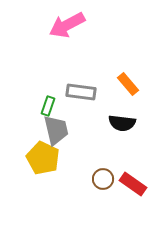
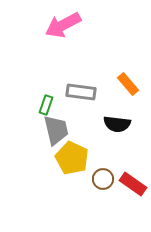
pink arrow: moved 4 px left
green rectangle: moved 2 px left, 1 px up
black semicircle: moved 5 px left, 1 px down
yellow pentagon: moved 29 px right
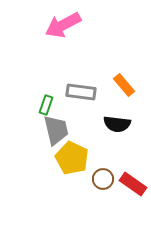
orange rectangle: moved 4 px left, 1 px down
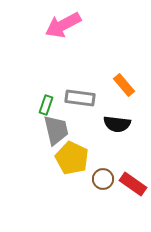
gray rectangle: moved 1 px left, 6 px down
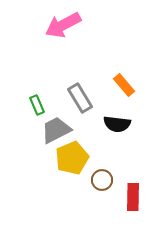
gray rectangle: rotated 52 degrees clockwise
green rectangle: moved 9 px left; rotated 42 degrees counterclockwise
gray trapezoid: rotated 104 degrees counterclockwise
yellow pentagon: rotated 24 degrees clockwise
brown circle: moved 1 px left, 1 px down
red rectangle: moved 13 px down; rotated 56 degrees clockwise
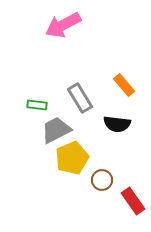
green rectangle: rotated 60 degrees counterclockwise
red rectangle: moved 4 px down; rotated 36 degrees counterclockwise
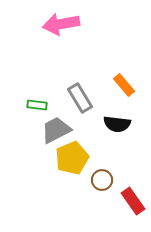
pink arrow: moved 2 px left, 1 px up; rotated 18 degrees clockwise
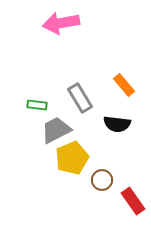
pink arrow: moved 1 px up
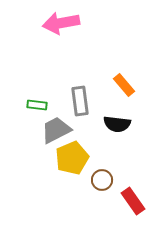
gray rectangle: moved 3 px down; rotated 24 degrees clockwise
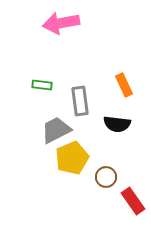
orange rectangle: rotated 15 degrees clockwise
green rectangle: moved 5 px right, 20 px up
brown circle: moved 4 px right, 3 px up
